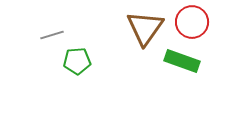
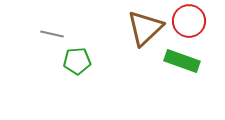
red circle: moved 3 px left, 1 px up
brown triangle: rotated 12 degrees clockwise
gray line: moved 1 px up; rotated 30 degrees clockwise
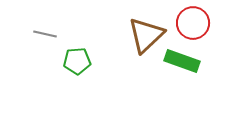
red circle: moved 4 px right, 2 px down
brown triangle: moved 1 px right, 7 px down
gray line: moved 7 px left
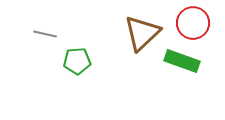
brown triangle: moved 4 px left, 2 px up
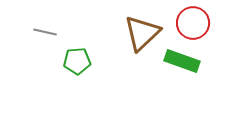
gray line: moved 2 px up
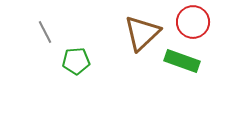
red circle: moved 1 px up
gray line: rotated 50 degrees clockwise
green pentagon: moved 1 px left
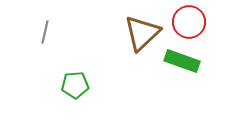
red circle: moved 4 px left
gray line: rotated 40 degrees clockwise
green pentagon: moved 1 px left, 24 px down
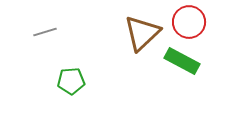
gray line: rotated 60 degrees clockwise
green rectangle: rotated 8 degrees clockwise
green pentagon: moved 4 px left, 4 px up
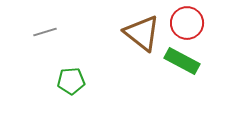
red circle: moved 2 px left, 1 px down
brown triangle: rotated 39 degrees counterclockwise
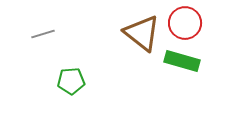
red circle: moved 2 px left
gray line: moved 2 px left, 2 px down
green rectangle: rotated 12 degrees counterclockwise
